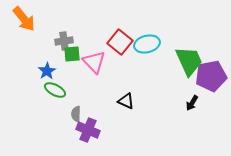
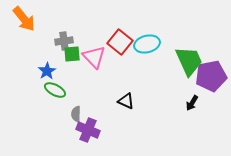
pink triangle: moved 5 px up
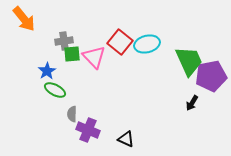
black triangle: moved 38 px down
gray semicircle: moved 4 px left
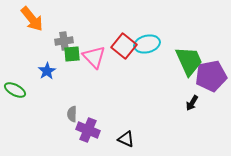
orange arrow: moved 8 px right
red square: moved 4 px right, 4 px down
green ellipse: moved 40 px left
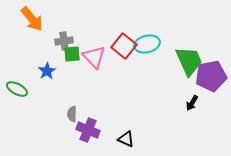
green ellipse: moved 2 px right, 1 px up
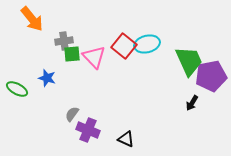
blue star: moved 7 px down; rotated 24 degrees counterclockwise
gray semicircle: rotated 35 degrees clockwise
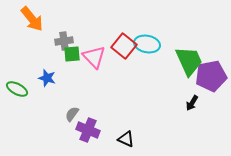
cyan ellipse: rotated 25 degrees clockwise
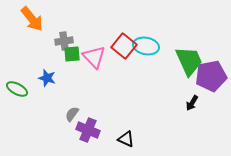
cyan ellipse: moved 1 px left, 2 px down
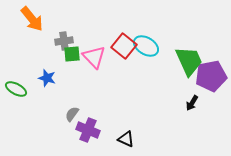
cyan ellipse: rotated 20 degrees clockwise
green ellipse: moved 1 px left
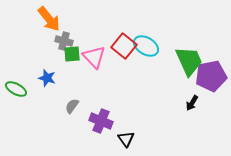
orange arrow: moved 17 px right
gray cross: rotated 24 degrees clockwise
gray semicircle: moved 8 px up
purple cross: moved 13 px right, 9 px up
black triangle: rotated 30 degrees clockwise
